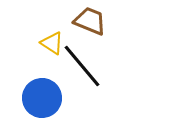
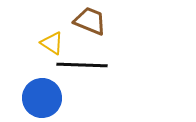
black line: moved 1 px up; rotated 48 degrees counterclockwise
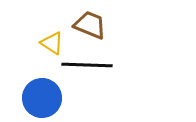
brown trapezoid: moved 4 px down
black line: moved 5 px right
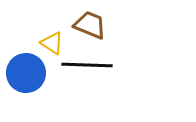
blue circle: moved 16 px left, 25 px up
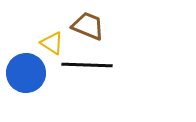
brown trapezoid: moved 2 px left, 1 px down
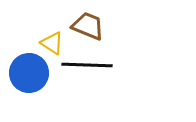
blue circle: moved 3 px right
